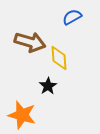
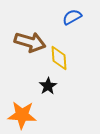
orange star: rotated 12 degrees counterclockwise
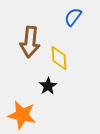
blue semicircle: moved 1 px right; rotated 24 degrees counterclockwise
brown arrow: rotated 80 degrees clockwise
orange star: rotated 8 degrees clockwise
